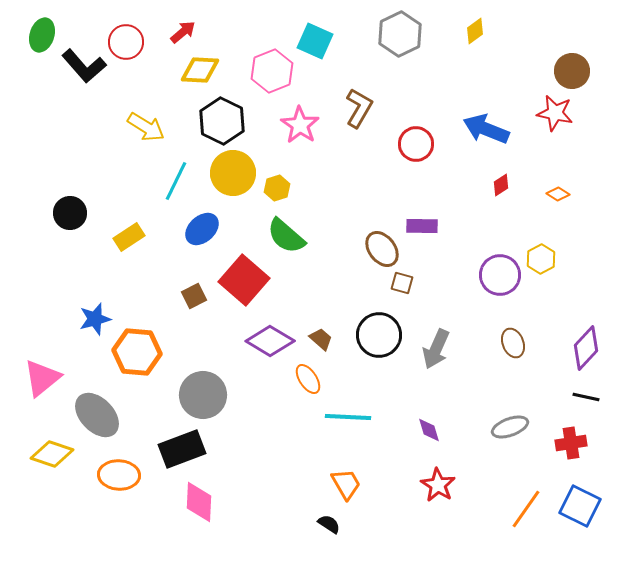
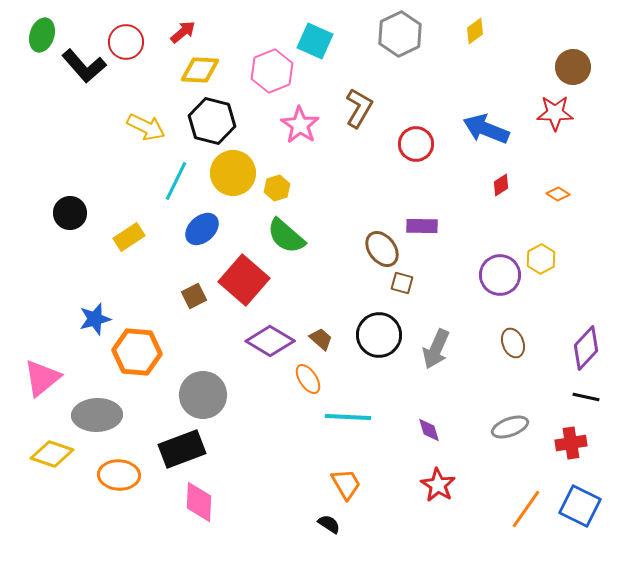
brown circle at (572, 71): moved 1 px right, 4 px up
red star at (555, 113): rotated 12 degrees counterclockwise
black hexagon at (222, 121): moved 10 px left; rotated 12 degrees counterclockwise
yellow arrow at (146, 127): rotated 6 degrees counterclockwise
gray ellipse at (97, 415): rotated 48 degrees counterclockwise
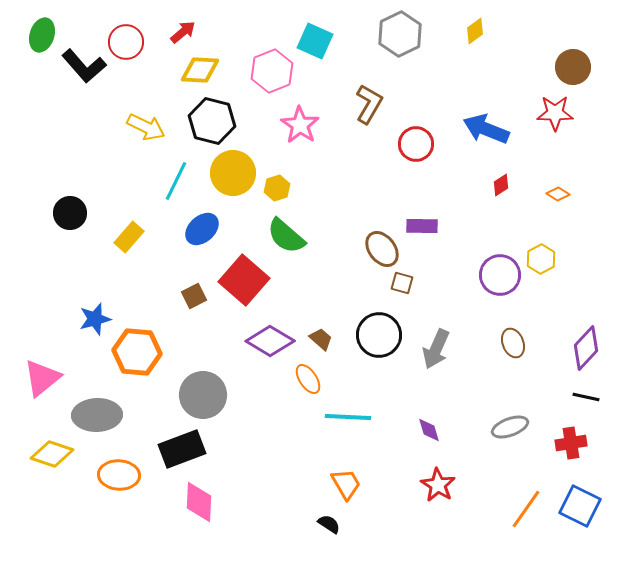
brown L-shape at (359, 108): moved 10 px right, 4 px up
yellow rectangle at (129, 237): rotated 16 degrees counterclockwise
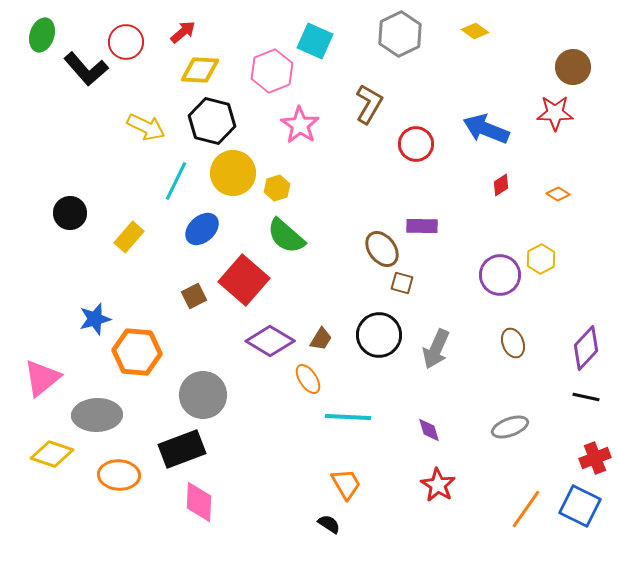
yellow diamond at (475, 31): rotated 72 degrees clockwise
black L-shape at (84, 66): moved 2 px right, 3 px down
brown trapezoid at (321, 339): rotated 80 degrees clockwise
red cross at (571, 443): moved 24 px right, 15 px down; rotated 12 degrees counterclockwise
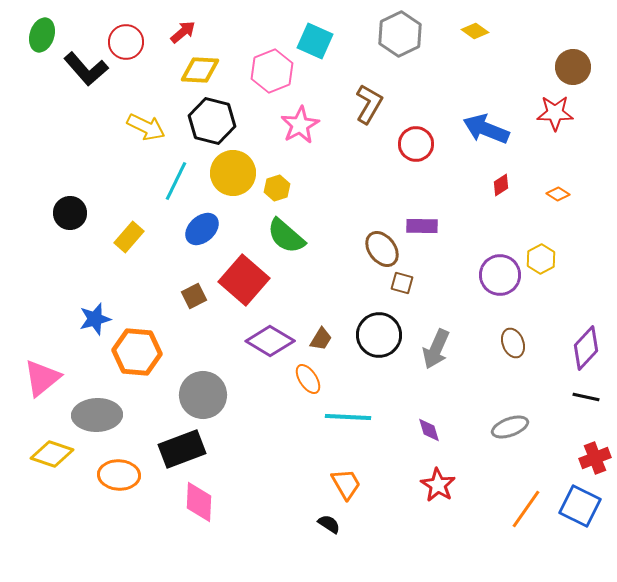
pink star at (300, 125): rotated 9 degrees clockwise
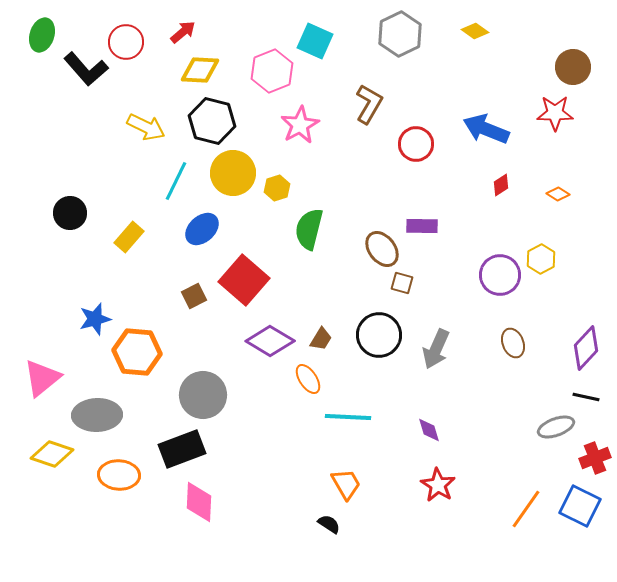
green semicircle at (286, 236): moved 23 px right, 7 px up; rotated 63 degrees clockwise
gray ellipse at (510, 427): moved 46 px right
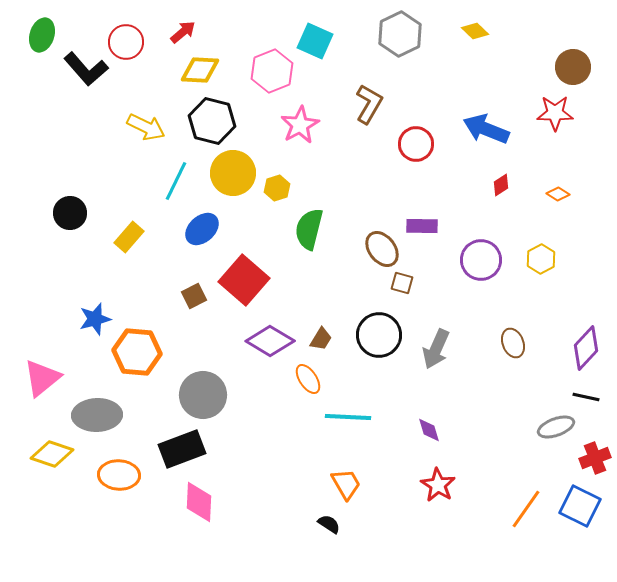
yellow diamond at (475, 31): rotated 8 degrees clockwise
purple circle at (500, 275): moved 19 px left, 15 px up
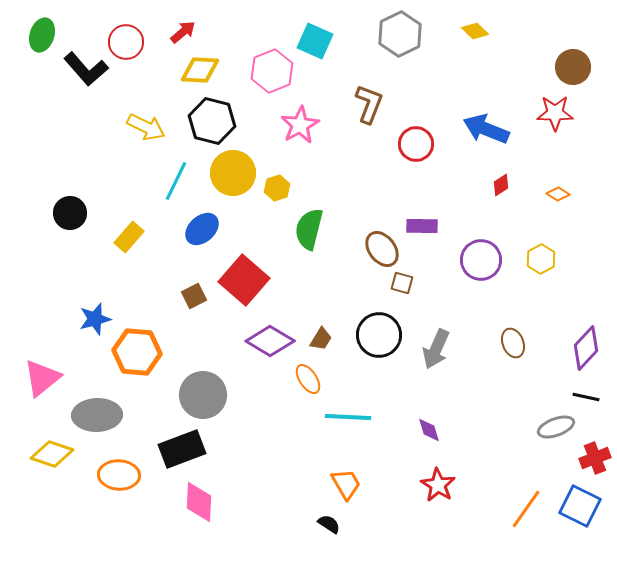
brown L-shape at (369, 104): rotated 9 degrees counterclockwise
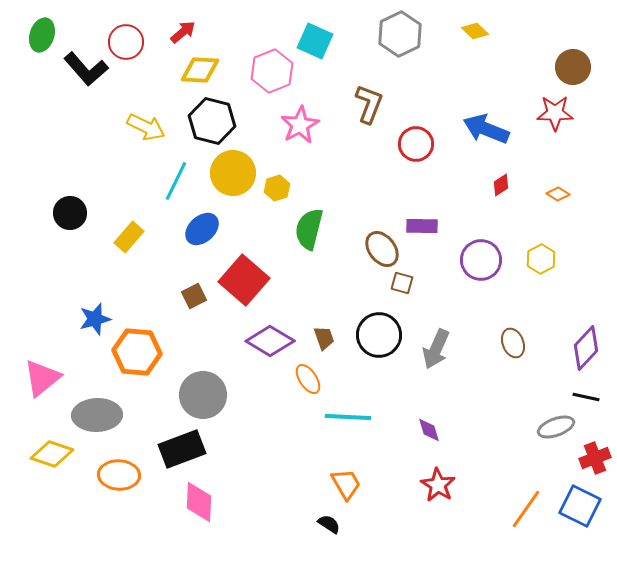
brown trapezoid at (321, 339): moved 3 px right, 1 px up; rotated 50 degrees counterclockwise
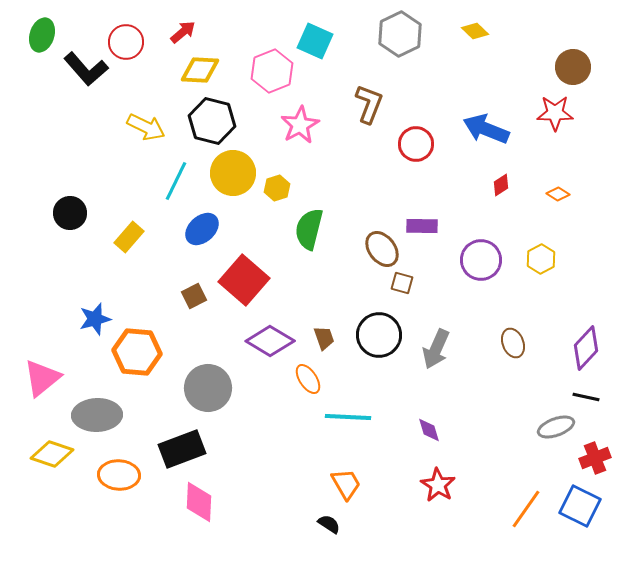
gray circle at (203, 395): moved 5 px right, 7 px up
